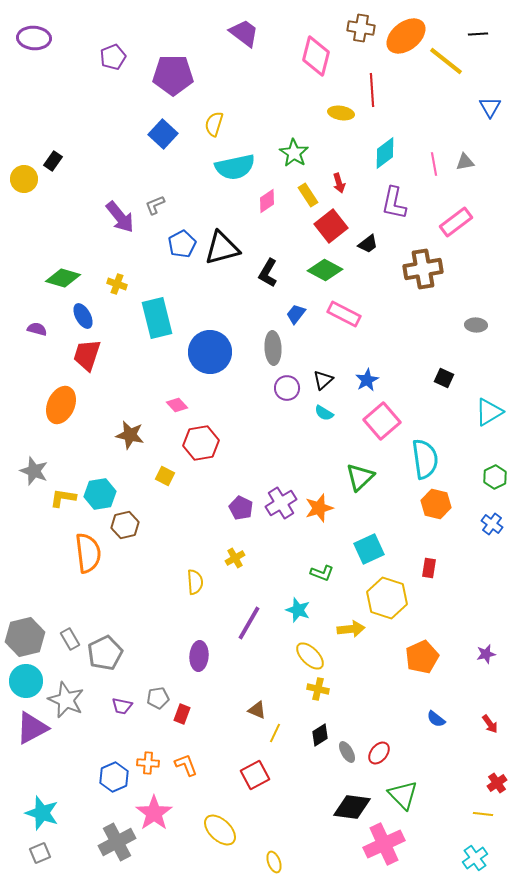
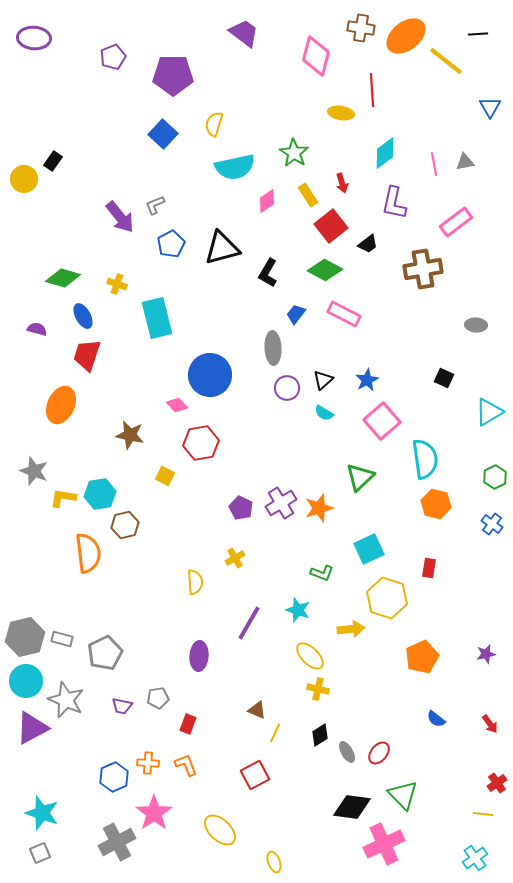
red arrow at (339, 183): moved 3 px right
blue pentagon at (182, 244): moved 11 px left
blue circle at (210, 352): moved 23 px down
gray rectangle at (70, 639): moved 8 px left; rotated 45 degrees counterclockwise
red rectangle at (182, 714): moved 6 px right, 10 px down
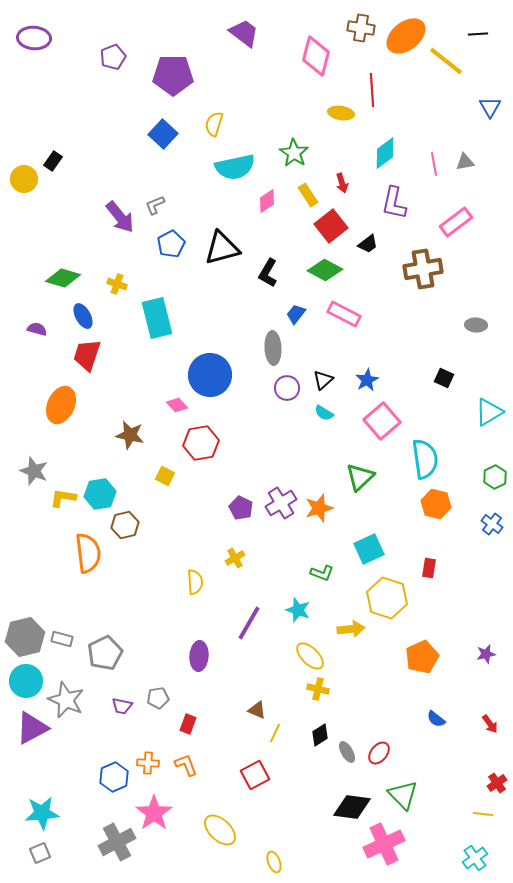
cyan star at (42, 813): rotated 24 degrees counterclockwise
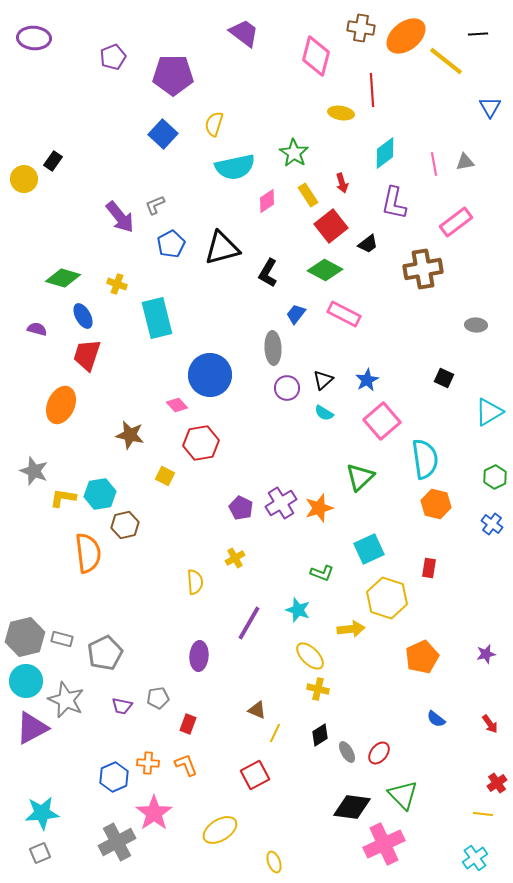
yellow ellipse at (220, 830): rotated 76 degrees counterclockwise
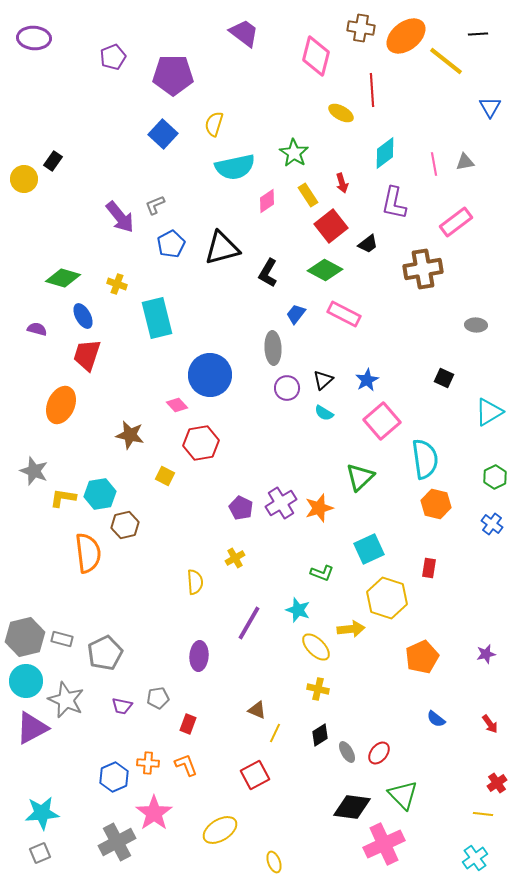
yellow ellipse at (341, 113): rotated 20 degrees clockwise
yellow ellipse at (310, 656): moved 6 px right, 9 px up
